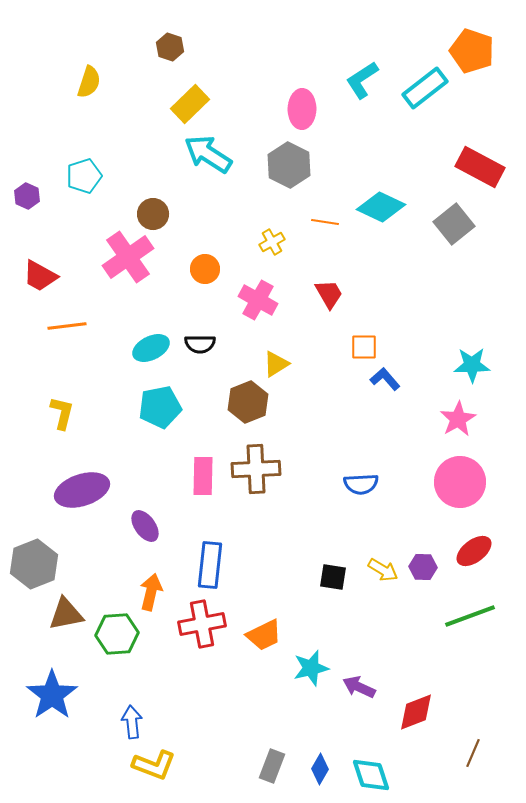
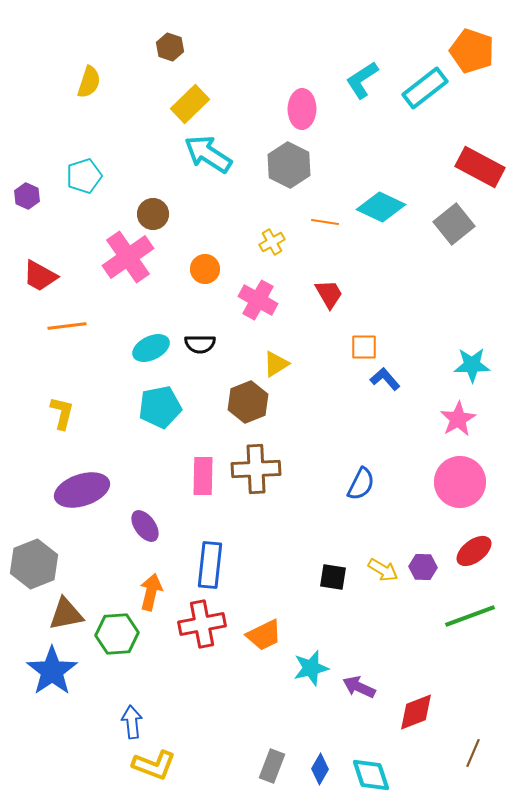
blue semicircle at (361, 484): rotated 60 degrees counterclockwise
blue star at (52, 695): moved 24 px up
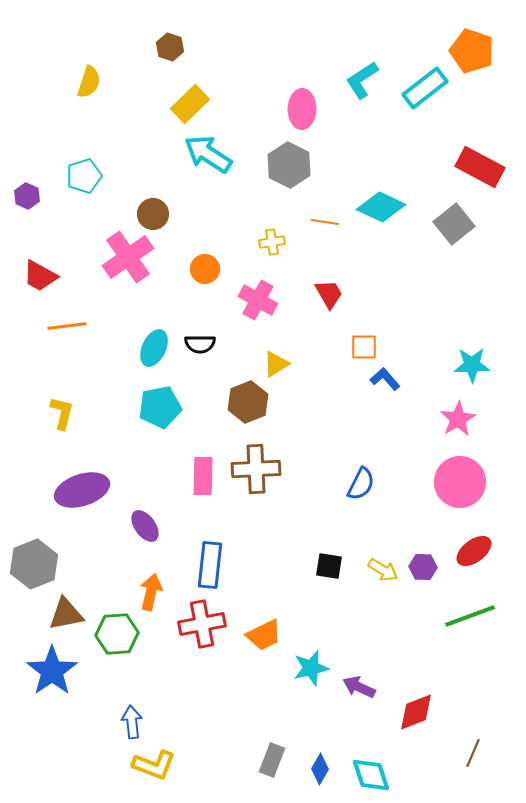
yellow cross at (272, 242): rotated 20 degrees clockwise
cyan ellipse at (151, 348): moved 3 px right; rotated 39 degrees counterclockwise
black square at (333, 577): moved 4 px left, 11 px up
gray rectangle at (272, 766): moved 6 px up
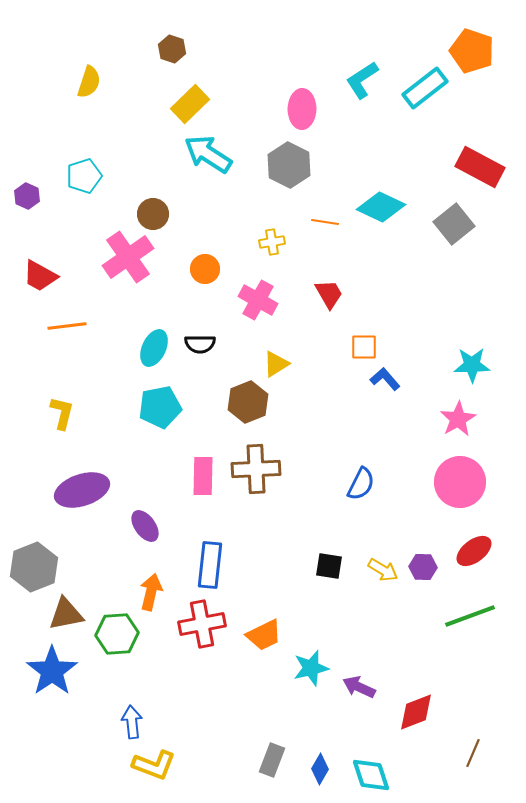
brown hexagon at (170, 47): moved 2 px right, 2 px down
gray hexagon at (34, 564): moved 3 px down
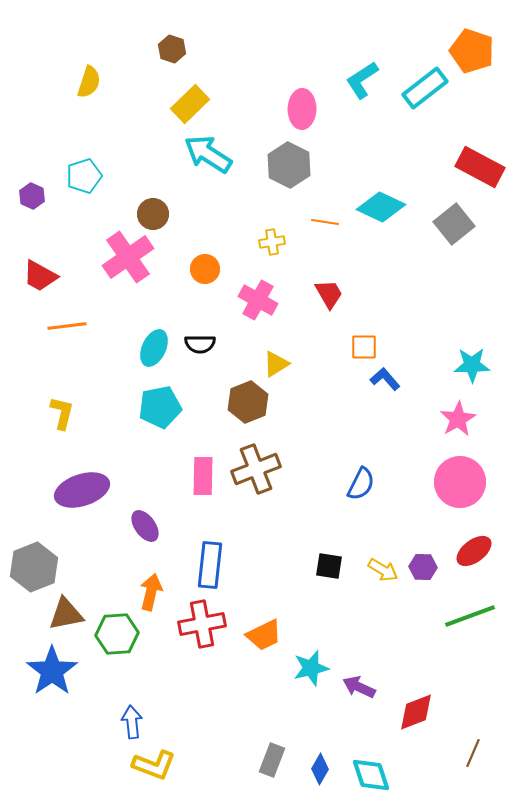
purple hexagon at (27, 196): moved 5 px right
brown cross at (256, 469): rotated 18 degrees counterclockwise
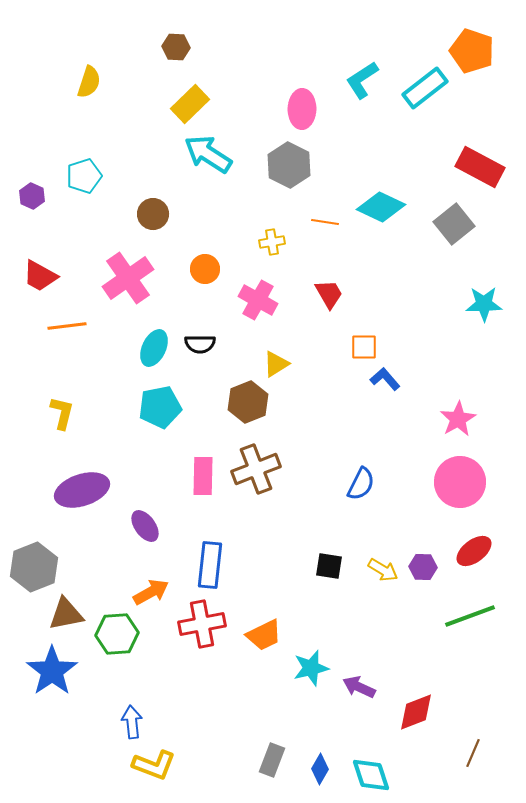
brown hexagon at (172, 49): moved 4 px right, 2 px up; rotated 16 degrees counterclockwise
pink cross at (128, 257): moved 21 px down
cyan star at (472, 365): moved 12 px right, 61 px up
orange arrow at (151, 592): rotated 48 degrees clockwise
